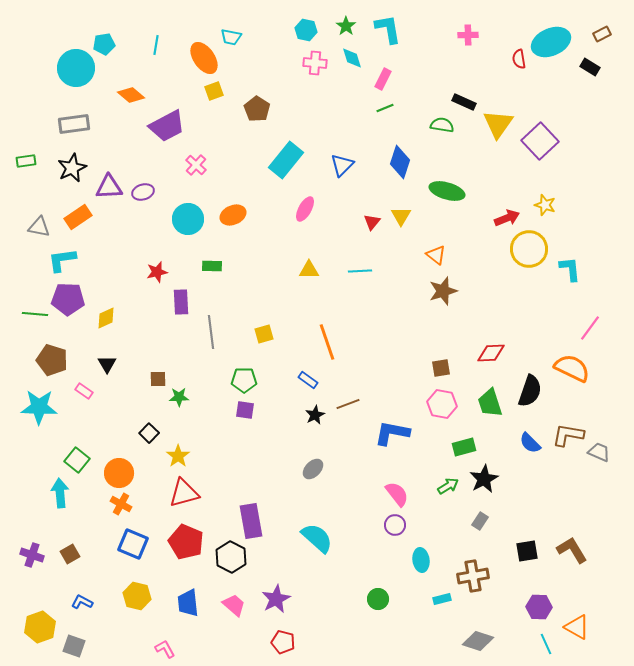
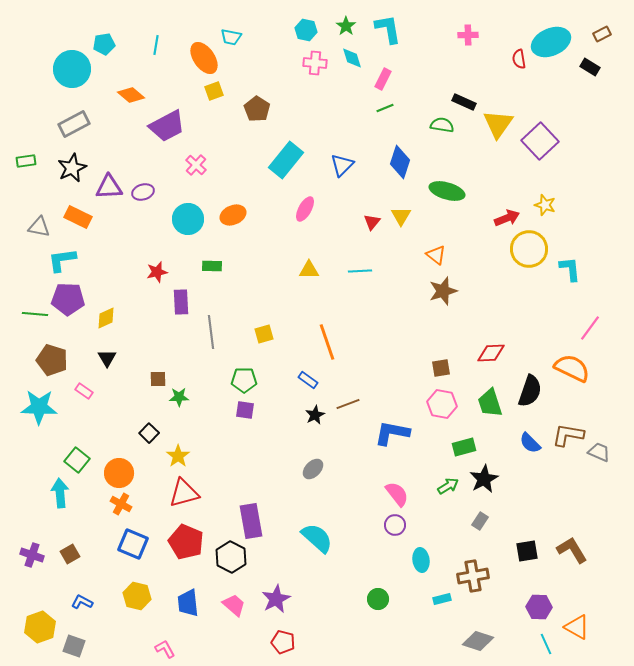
cyan circle at (76, 68): moved 4 px left, 1 px down
gray rectangle at (74, 124): rotated 20 degrees counterclockwise
orange rectangle at (78, 217): rotated 60 degrees clockwise
black triangle at (107, 364): moved 6 px up
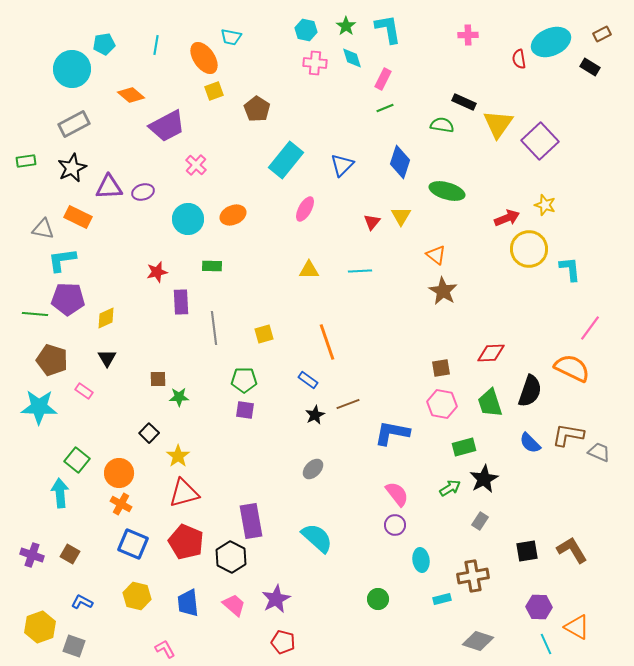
gray triangle at (39, 227): moved 4 px right, 2 px down
brown star at (443, 291): rotated 24 degrees counterclockwise
gray line at (211, 332): moved 3 px right, 4 px up
green arrow at (448, 486): moved 2 px right, 2 px down
brown square at (70, 554): rotated 30 degrees counterclockwise
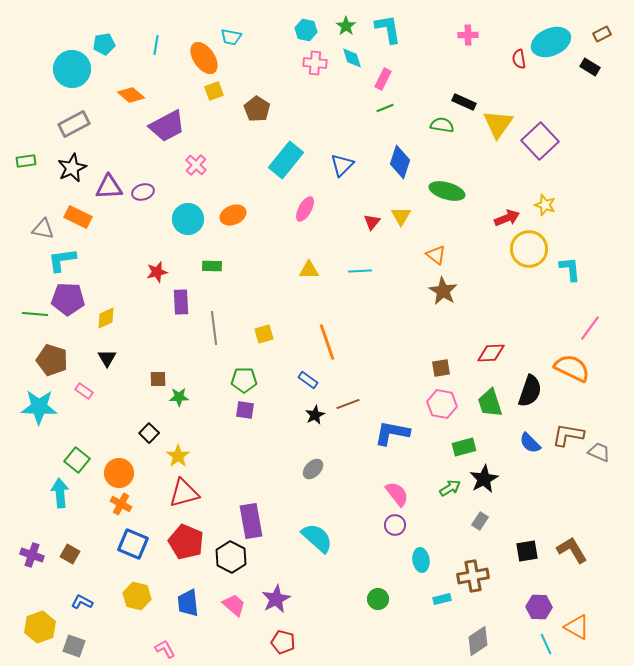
gray diamond at (478, 641): rotated 52 degrees counterclockwise
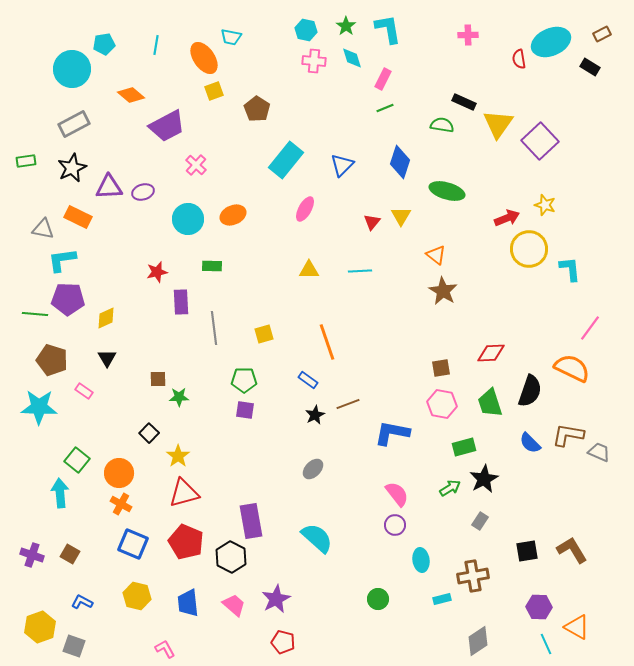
pink cross at (315, 63): moved 1 px left, 2 px up
